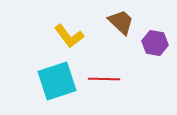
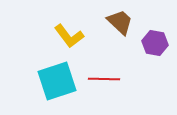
brown trapezoid: moved 1 px left
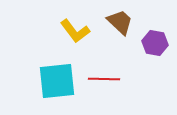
yellow L-shape: moved 6 px right, 5 px up
cyan square: rotated 12 degrees clockwise
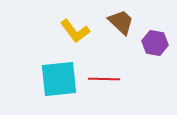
brown trapezoid: moved 1 px right
cyan square: moved 2 px right, 2 px up
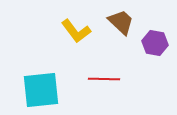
yellow L-shape: moved 1 px right
cyan square: moved 18 px left, 11 px down
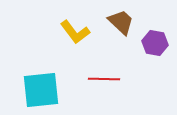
yellow L-shape: moved 1 px left, 1 px down
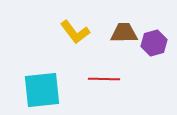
brown trapezoid: moved 3 px right, 11 px down; rotated 44 degrees counterclockwise
purple hexagon: moved 1 px left; rotated 25 degrees counterclockwise
cyan square: moved 1 px right
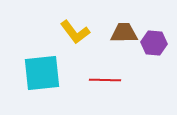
purple hexagon: rotated 20 degrees clockwise
red line: moved 1 px right, 1 px down
cyan square: moved 17 px up
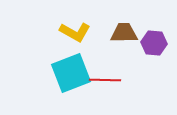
yellow L-shape: rotated 24 degrees counterclockwise
cyan square: moved 29 px right; rotated 15 degrees counterclockwise
